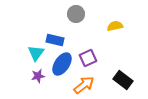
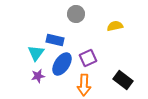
orange arrow: rotated 130 degrees clockwise
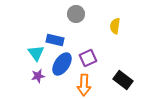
yellow semicircle: rotated 70 degrees counterclockwise
cyan triangle: rotated 12 degrees counterclockwise
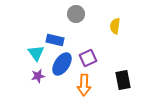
black rectangle: rotated 42 degrees clockwise
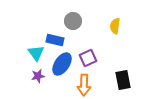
gray circle: moved 3 px left, 7 px down
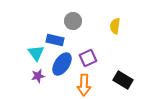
black rectangle: rotated 48 degrees counterclockwise
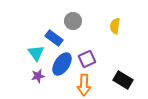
blue rectangle: moved 1 px left, 2 px up; rotated 24 degrees clockwise
purple square: moved 1 px left, 1 px down
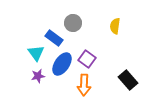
gray circle: moved 2 px down
purple square: rotated 30 degrees counterclockwise
black rectangle: moved 5 px right; rotated 18 degrees clockwise
